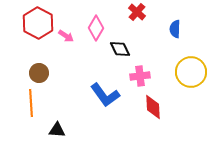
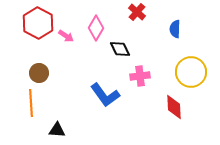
red diamond: moved 21 px right
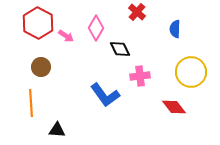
brown circle: moved 2 px right, 6 px up
red diamond: rotated 35 degrees counterclockwise
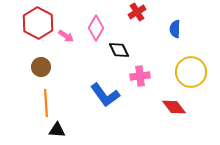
red cross: rotated 18 degrees clockwise
black diamond: moved 1 px left, 1 px down
orange line: moved 15 px right
